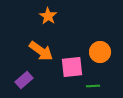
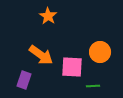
orange arrow: moved 4 px down
pink square: rotated 10 degrees clockwise
purple rectangle: rotated 30 degrees counterclockwise
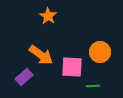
purple rectangle: moved 3 px up; rotated 30 degrees clockwise
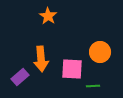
orange arrow: moved 4 px down; rotated 50 degrees clockwise
pink square: moved 2 px down
purple rectangle: moved 4 px left
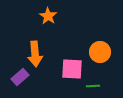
orange arrow: moved 6 px left, 5 px up
